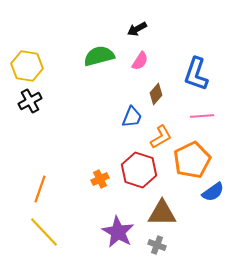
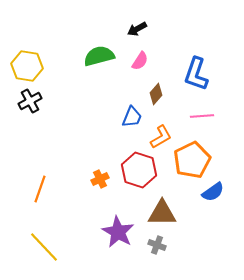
yellow line: moved 15 px down
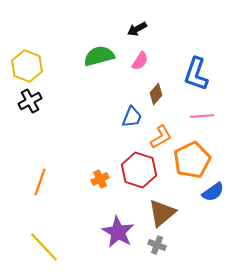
yellow hexagon: rotated 12 degrees clockwise
orange line: moved 7 px up
brown triangle: rotated 40 degrees counterclockwise
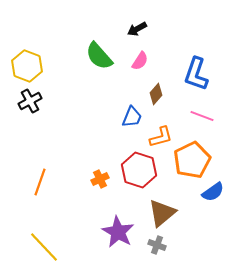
green semicircle: rotated 116 degrees counterclockwise
pink line: rotated 25 degrees clockwise
orange L-shape: rotated 15 degrees clockwise
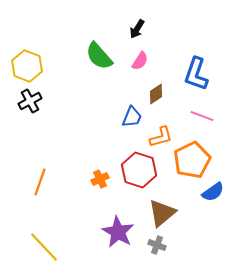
black arrow: rotated 30 degrees counterclockwise
brown diamond: rotated 15 degrees clockwise
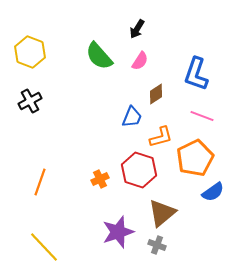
yellow hexagon: moved 3 px right, 14 px up
orange pentagon: moved 3 px right, 2 px up
purple star: rotated 24 degrees clockwise
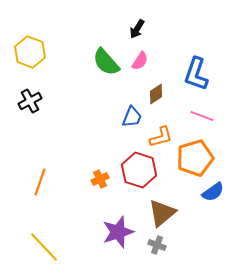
green semicircle: moved 7 px right, 6 px down
orange pentagon: rotated 9 degrees clockwise
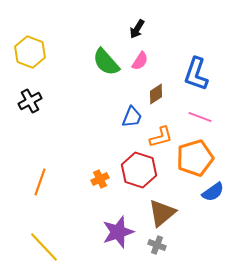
pink line: moved 2 px left, 1 px down
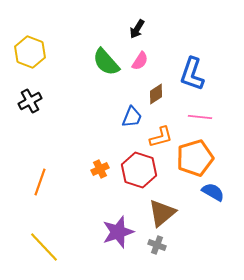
blue L-shape: moved 4 px left
pink line: rotated 15 degrees counterclockwise
orange cross: moved 10 px up
blue semicircle: rotated 115 degrees counterclockwise
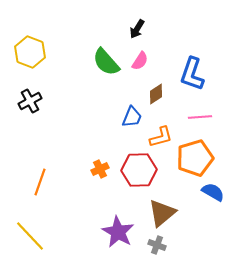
pink line: rotated 10 degrees counterclockwise
red hexagon: rotated 20 degrees counterclockwise
purple star: rotated 24 degrees counterclockwise
yellow line: moved 14 px left, 11 px up
